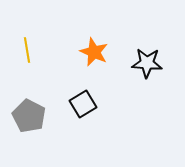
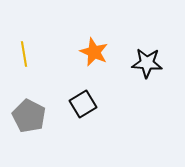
yellow line: moved 3 px left, 4 px down
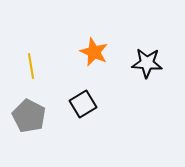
yellow line: moved 7 px right, 12 px down
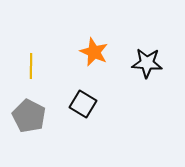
yellow line: rotated 10 degrees clockwise
black square: rotated 28 degrees counterclockwise
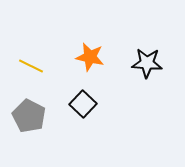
orange star: moved 4 px left, 5 px down; rotated 12 degrees counterclockwise
yellow line: rotated 65 degrees counterclockwise
black square: rotated 12 degrees clockwise
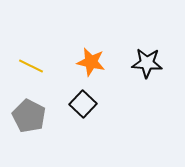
orange star: moved 1 px right, 5 px down
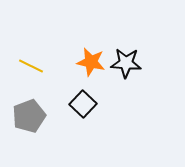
black star: moved 21 px left
gray pentagon: rotated 24 degrees clockwise
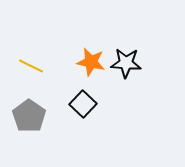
gray pentagon: rotated 16 degrees counterclockwise
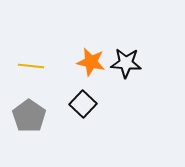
yellow line: rotated 20 degrees counterclockwise
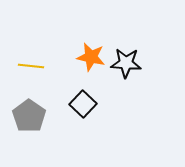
orange star: moved 5 px up
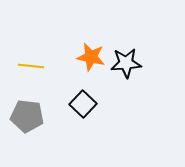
black star: rotated 8 degrees counterclockwise
gray pentagon: moved 2 px left; rotated 28 degrees counterclockwise
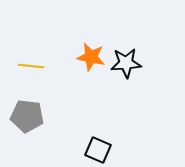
black square: moved 15 px right, 46 px down; rotated 20 degrees counterclockwise
